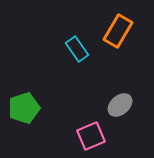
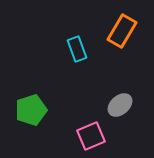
orange rectangle: moved 4 px right
cyan rectangle: rotated 15 degrees clockwise
green pentagon: moved 7 px right, 2 px down
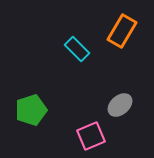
cyan rectangle: rotated 25 degrees counterclockwise
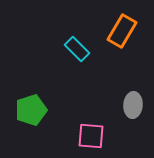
gray ellipse: moved 13 px right; rotated 45 degrees counterclockwise
pink square: rotated 28 degrees clockwise
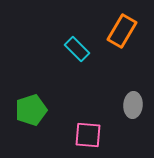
pink square: moved 3 px left, 1 px up
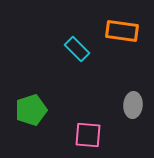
orange rectangle: rotated 68 degrees clockwise
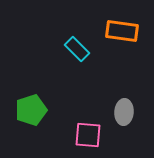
gray ellipse: moved 9 px left, 7 px down
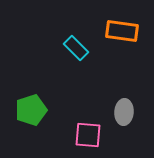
cyan rectangle: moved 1 px left, 1 px up
